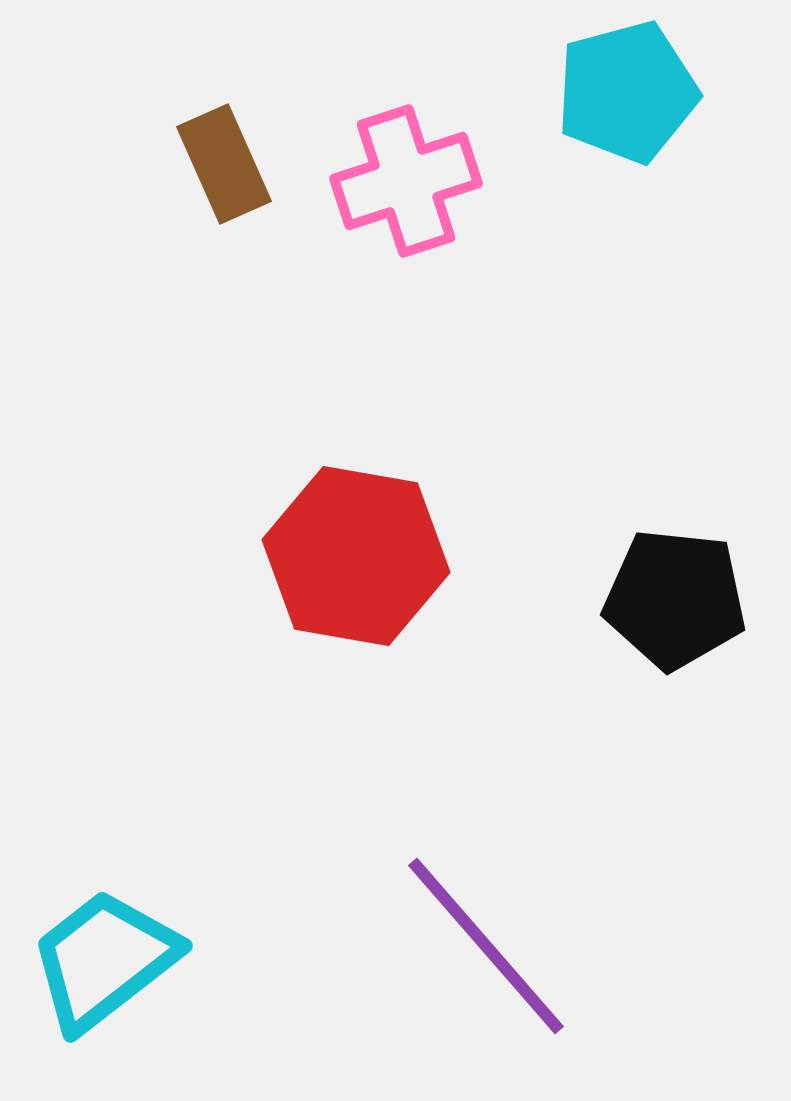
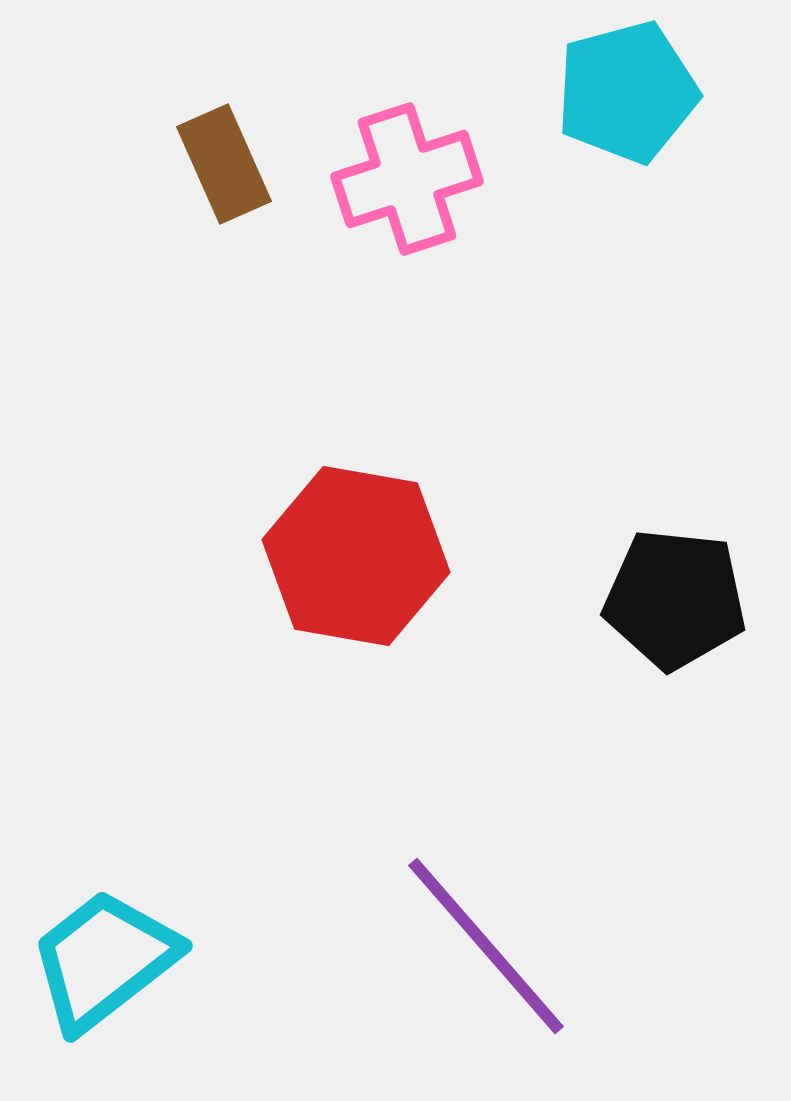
pink cross: moved 1 px right, 2 px up
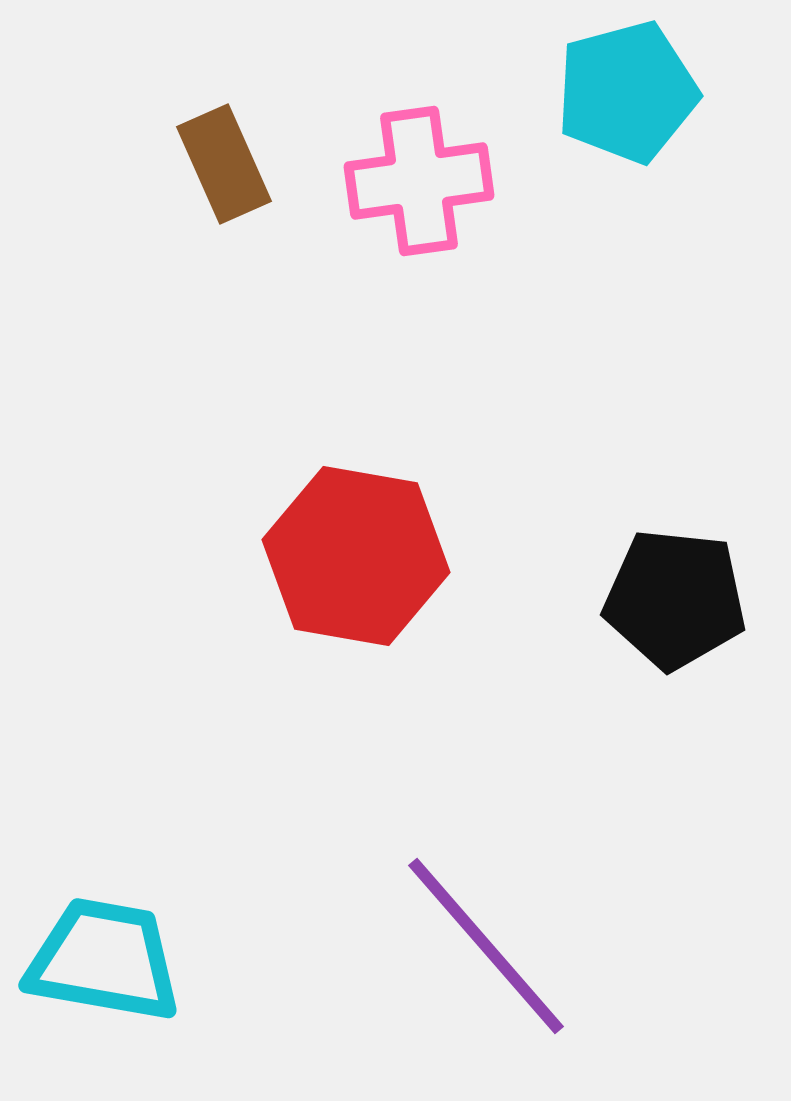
pink cross: moved 12 px right, 2 px down; rotated 10 degrees clockwise
cyan trapezoid: rotated 48 degrees clockwise
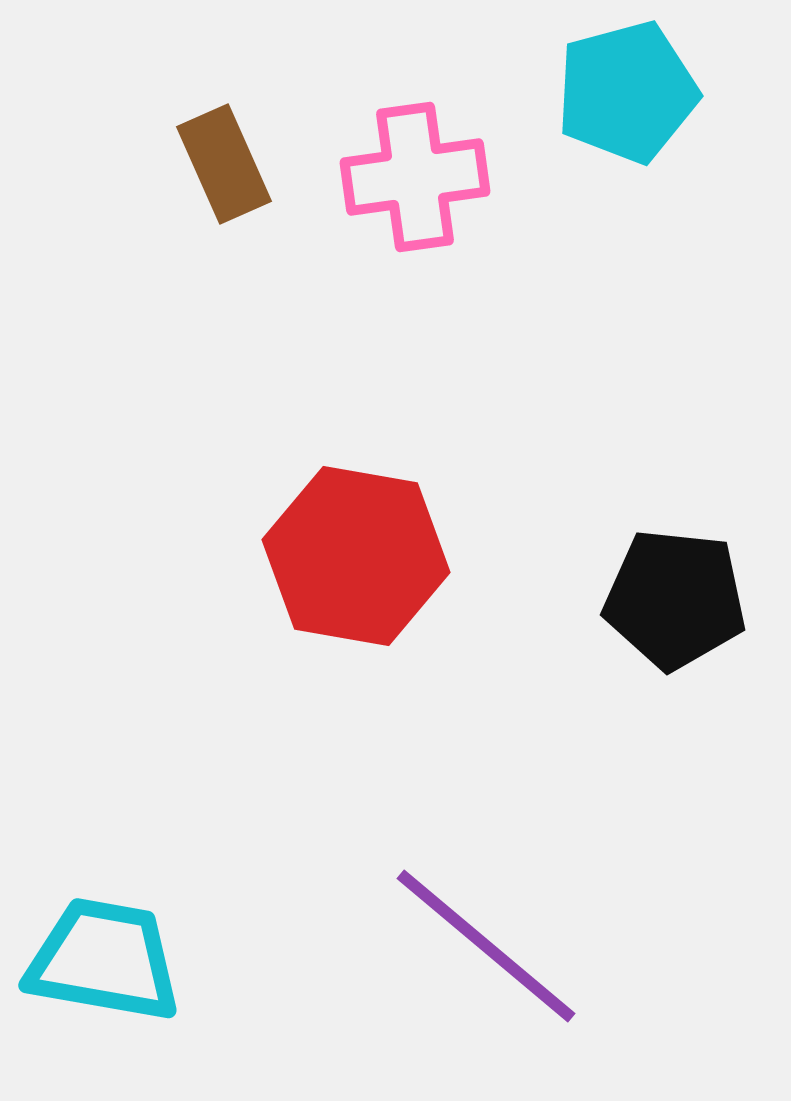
pink cross: moved 4 px left, 4 px up
purple line: rotated 9 degrees counterclockwise
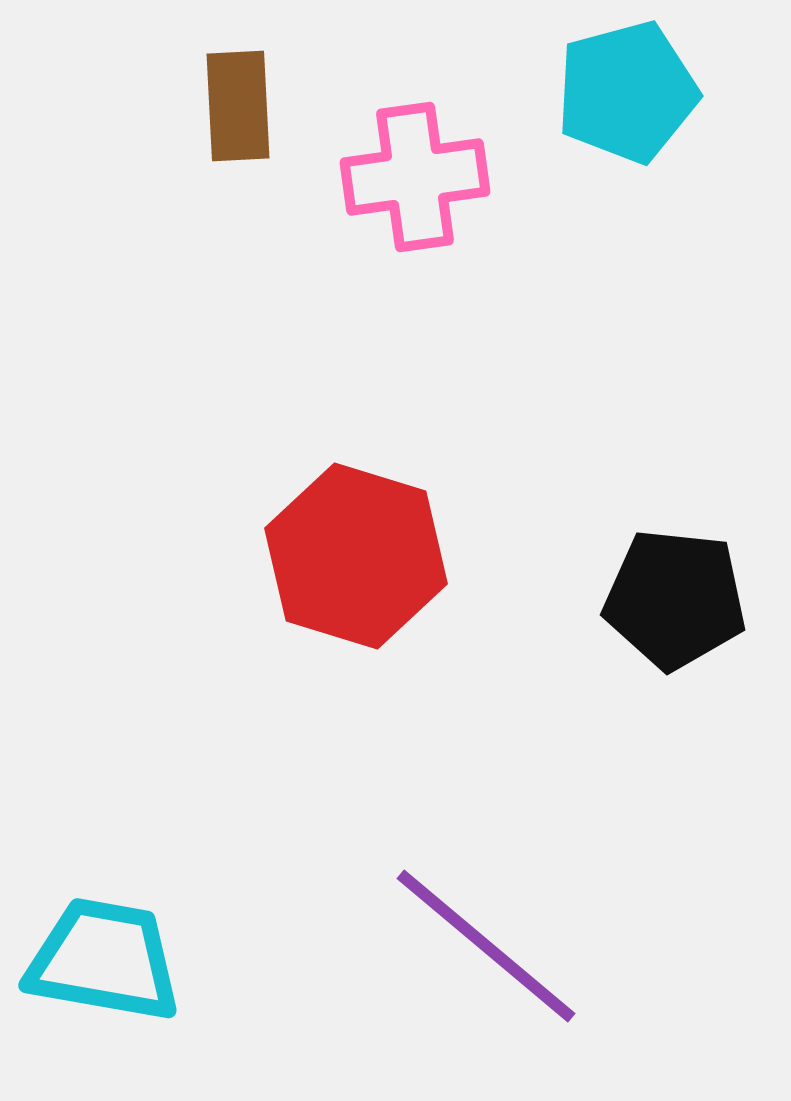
brown rectangle: moved 14 px right, 58 px up; rotated 21 degrees clockwise
red hexagon: rotated 7 degrees clockwise
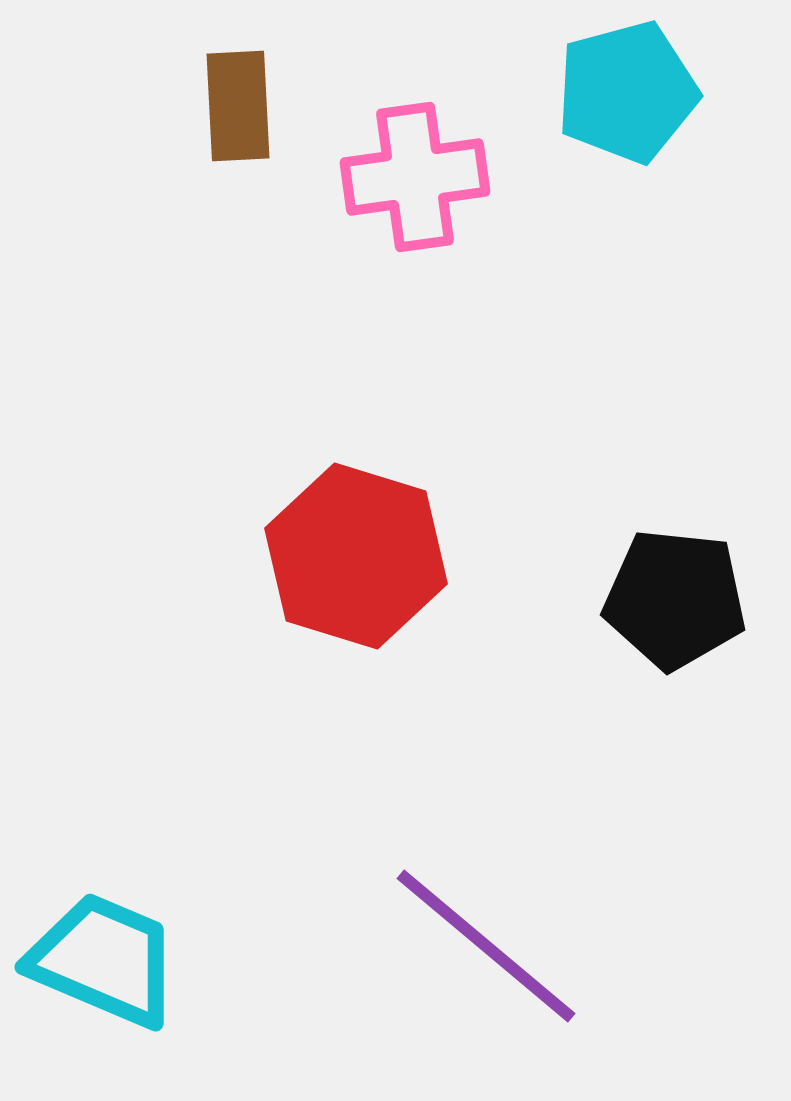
cyan trapezoid: rotated 13 degrees clockwise
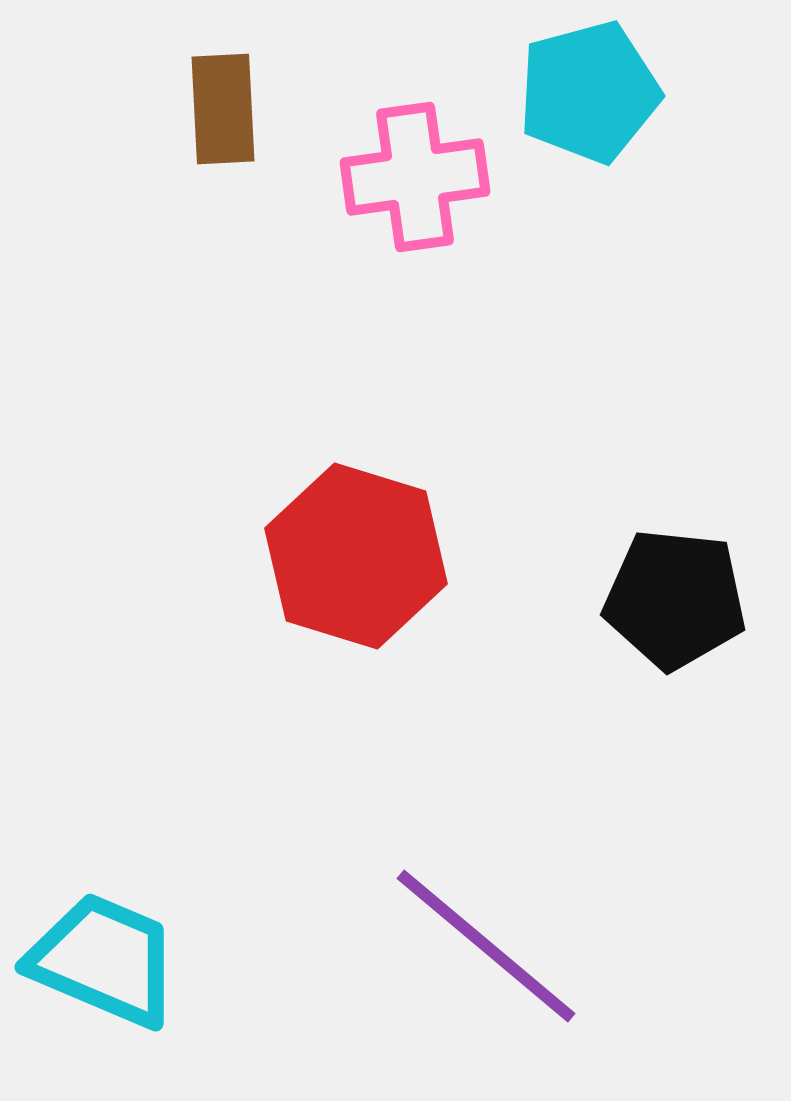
cyan pentagon: moved 38 px left
brown rectangle: moved 15 px left, 3 px down
